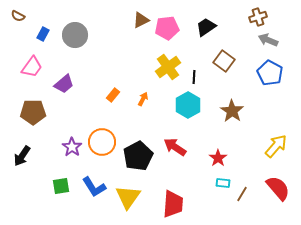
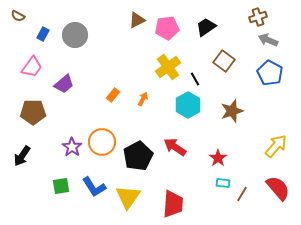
brown triangle: moved 4 px left
black line: moved 1 px right, 2 px down; rotated 32 degrees counterclockwise
brown star: rotated 20 degrees clockwise
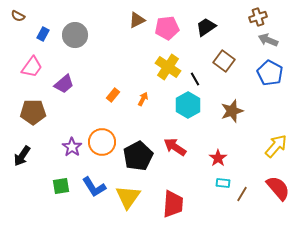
yellow cross: rotated 20 degrees counterclockwise
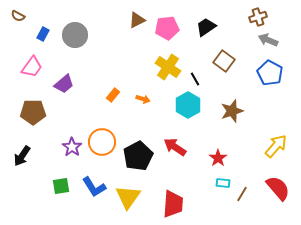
orange arrow: rotated 80 degrees clockwise
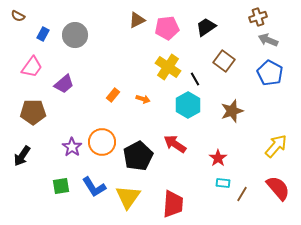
red arrow: moved 3 px up
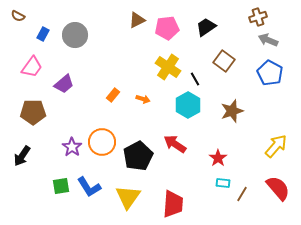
blue L-shape: moved 5 px left
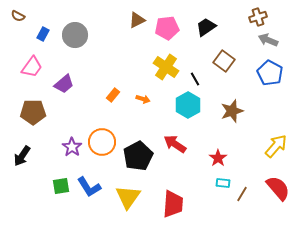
yellow cross: moved 2 px left
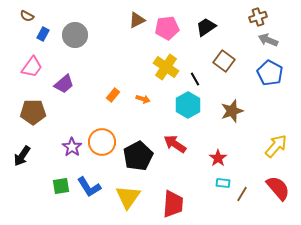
brown semicircle: moved 9 px right
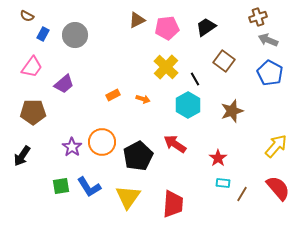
yellow cross: rotated 10 degrees clockwise
orange rectangle: rotated 24 degrees clockwise
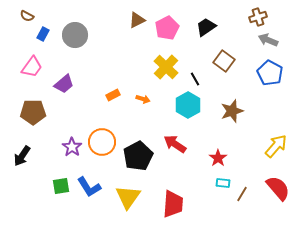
pink pentagon: rotated 20 degrees counterclockwise
